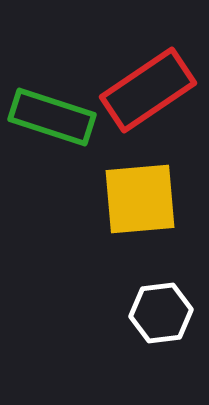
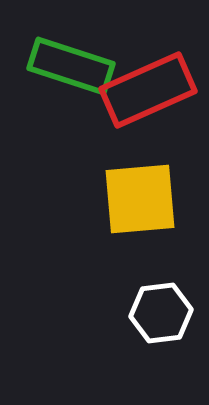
red rectangle: rotated 10 degrees clockwise
green rectangle: moved 19 px right, 51 px up
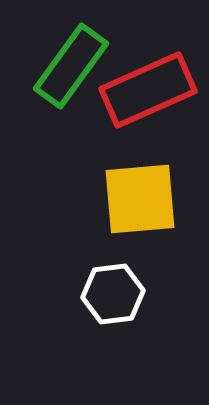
green rectangle: rotated 72 degrees counterclockwise
white hexagon: moved 48 px left, 19 px up
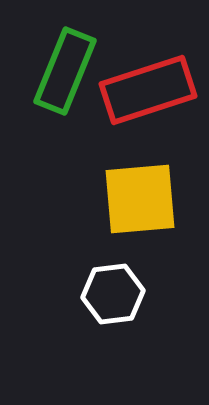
green rectangle: moved 6 px left, 5 px down; rotated 14 degrees counterclockwise
red rectangle: rotated 6 degrees clockwise
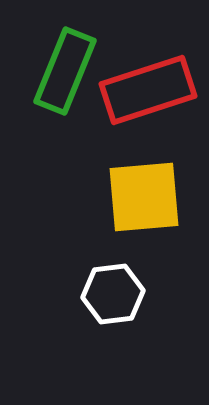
yellow square: moved 4 px right, 2 px up
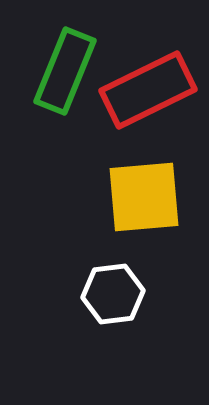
red rectangle: rotated 8 degrees counterclockwise
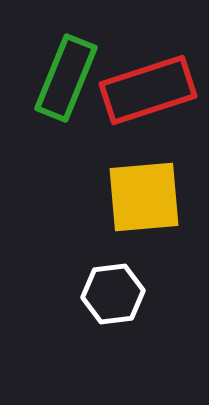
green rectangle: moved 1 px right, 7 px down
red rectangle: rotated 8 degrees clockwise
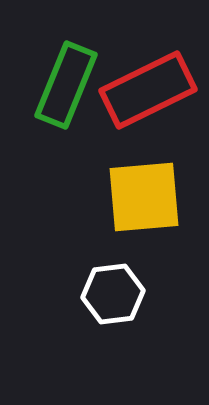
green rectangle: moved 7 px down
red rectangle: rotated 8 degrees counterclockwise
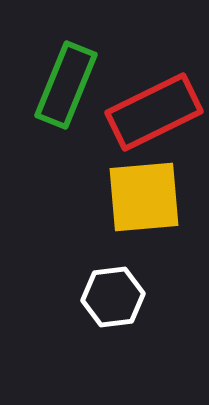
red rectangle: moved 6 px right, 22 px down
white hexagon: moved 3 px down
